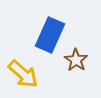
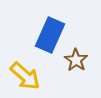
yellow arrow: moved 2 px right, 2 px down
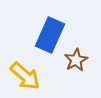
brown star: rotated 10 degrees clockwise
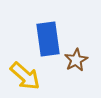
blue rectangle: moved 2 px left, 4 px down; rotated 32 degrees counterclockwise
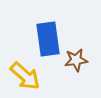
brown star: rotated 20 degrees clockwise
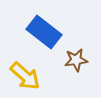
blue rectangle: moved 4 px left, 7 px up; rotated 44 degrees counterclockwise
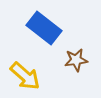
blue rectangle: moved 4 px up
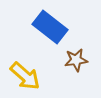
blue rectangle: moved 6 px right, 1 px up
